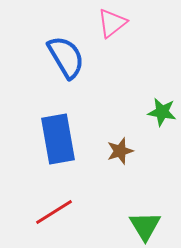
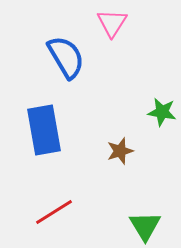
pink triangle: rotated 20 degrees counterclockwise
blue rectangle: moved 14 px left, 9 px up
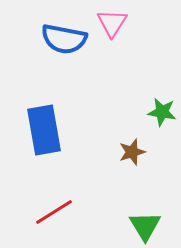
blue semicircle: moved 2 px left, 18 px up; rotated 132 degrees clockwise
brown star: moved 12 px right, 1 px down
